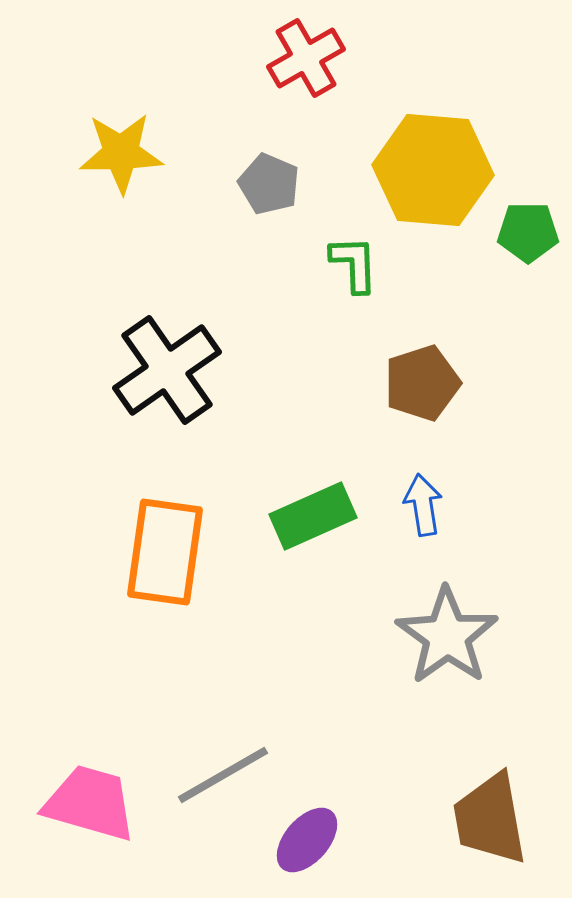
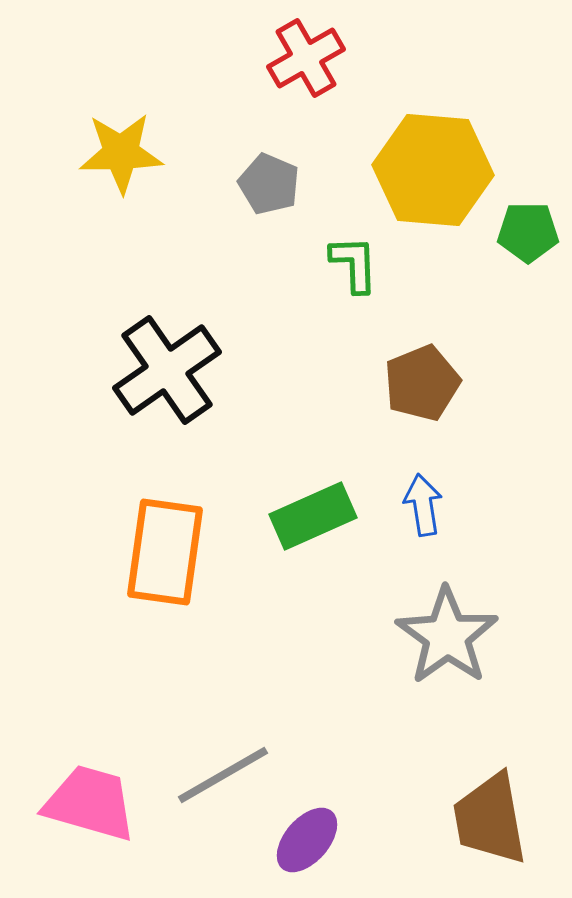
brown pentagon: rotated 4 degrees counterclockwise
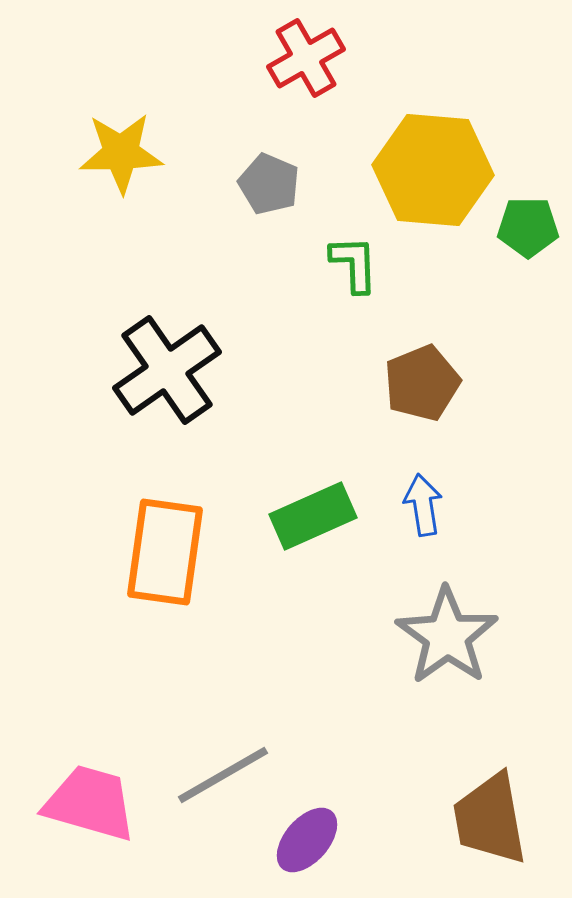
green pentagon: moved 5 px up
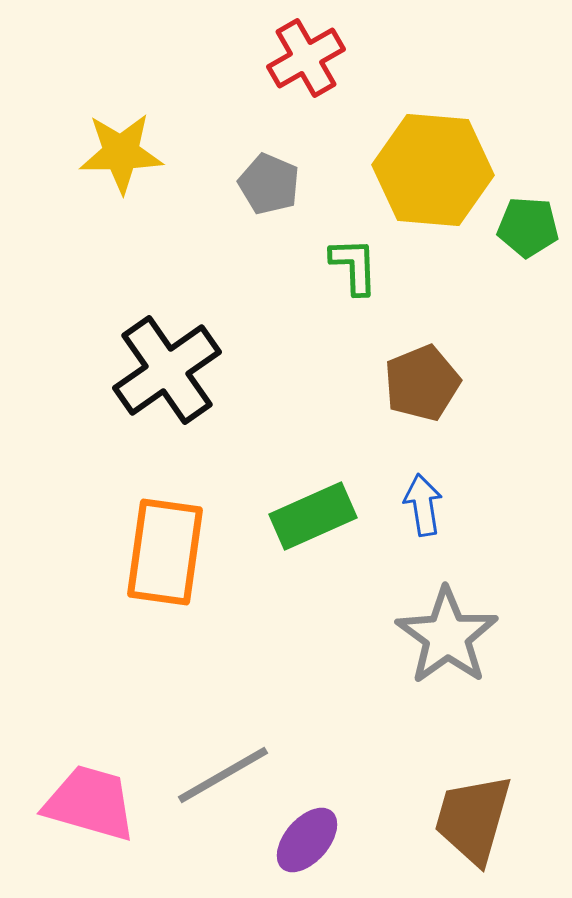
green pentagon: rotated 4 degrees clockwise
green L-shape: moved 2 px down
brown trapezoid: moved 17 px left; rotated 26 degrees clockwise
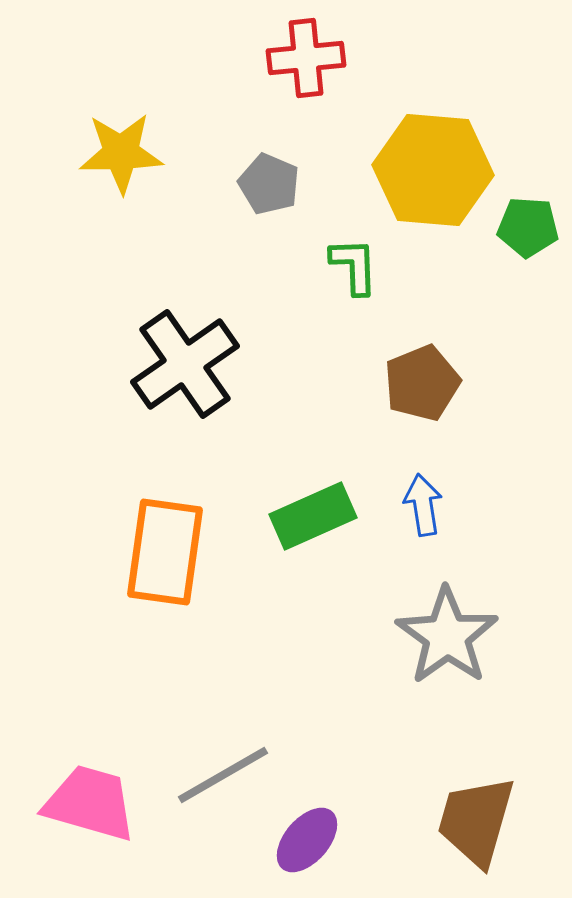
red cross: rotated 24 degrees clockwise
black cross: moved 18 px right, 6 px up
brown trapezoid: moved 3 px right, 2 px down
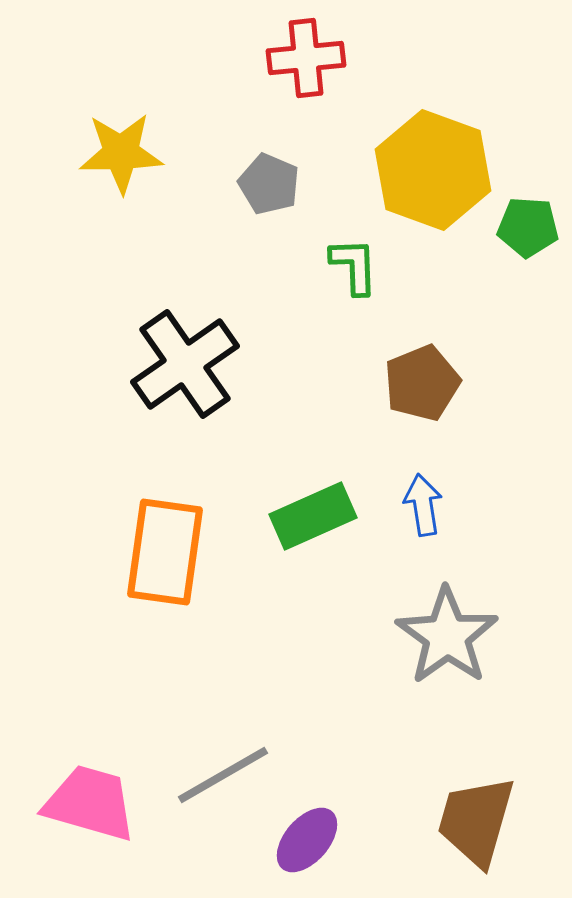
yellow hexagon: rotated 15 degrees clockwise
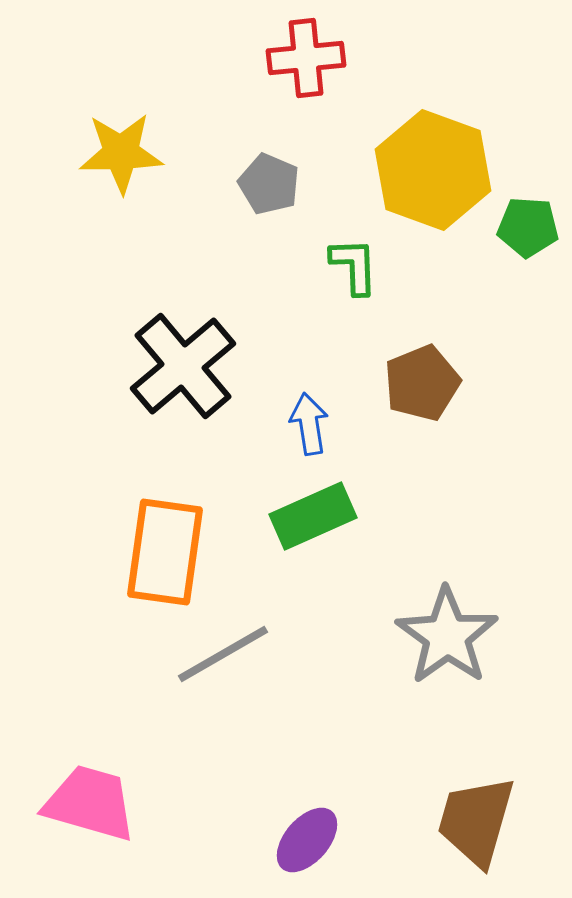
black cross: moved 2 px left, 2 px down; rotated 5 degrees counterclockwise
blue arrow: moved 114 px left, 81 px up
gray line: moved 121 px up
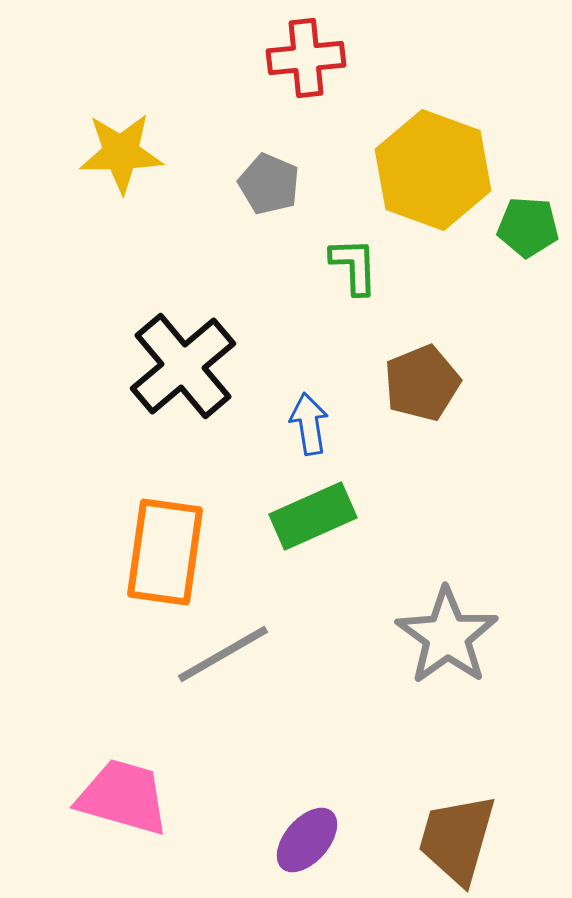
pink trapezoid: moved 33 px right, 6 px up
brown trapezoid: moved 19 px left, 18 px down
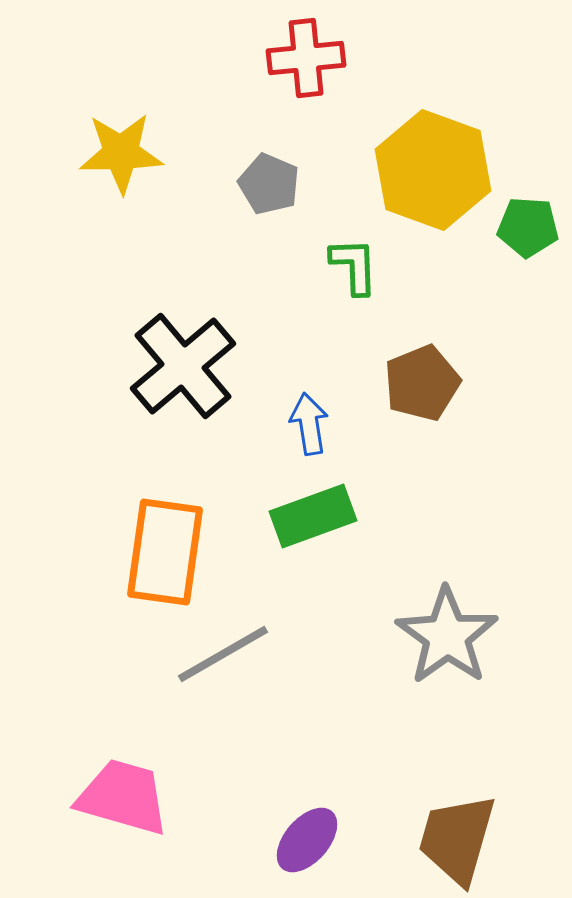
green rectangle: rotated 4 degrees clockwise
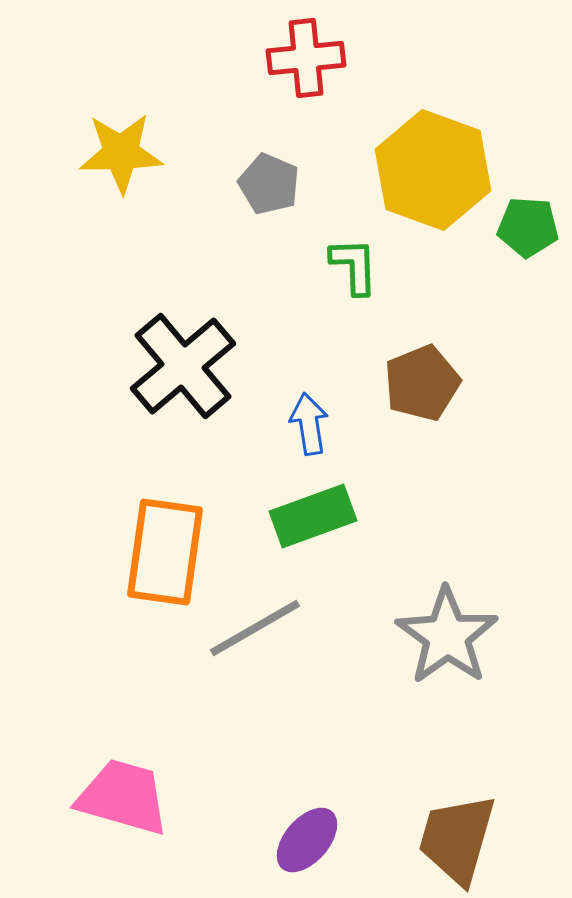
gray line: moved 32 px right, 26 px up
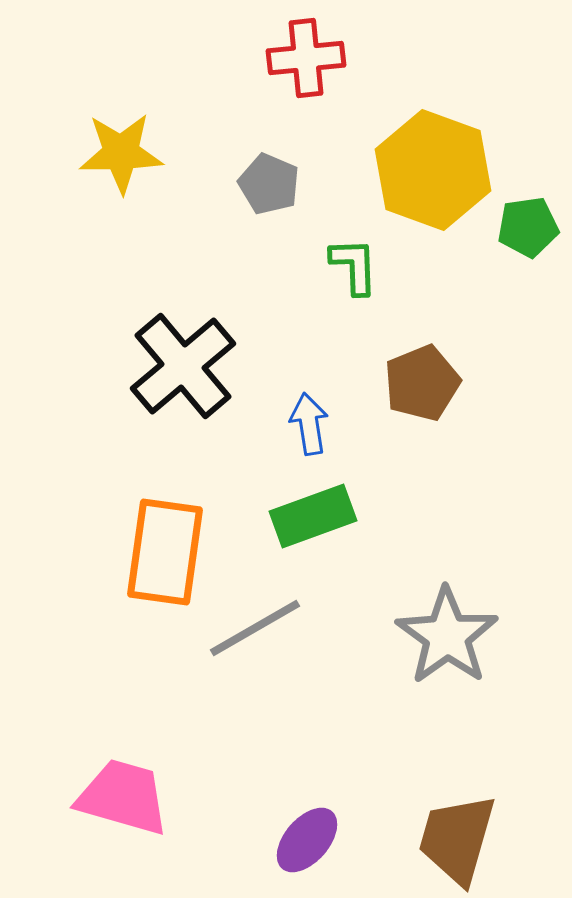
green pentagon: rotated 12 degrees counterclockwise
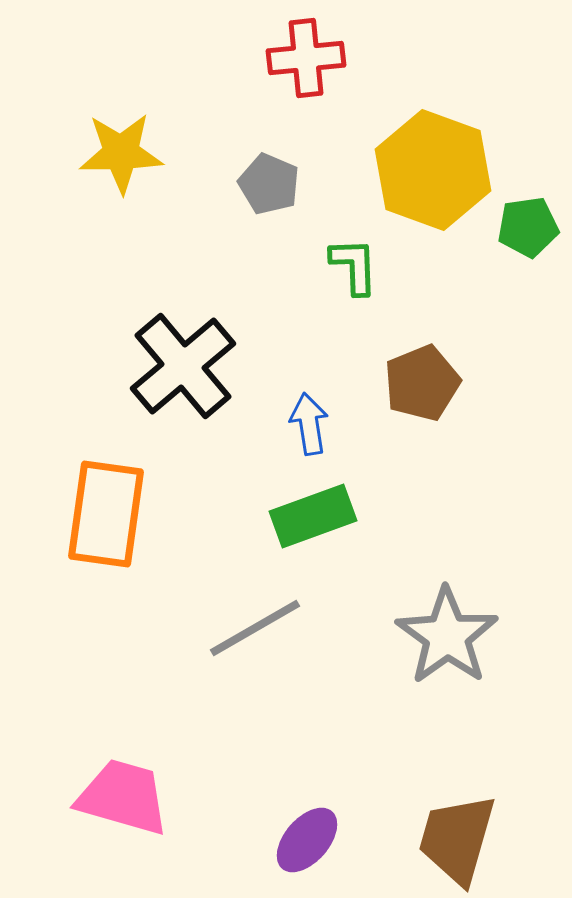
orange rectangle: moved 59 px left, 38 px up
